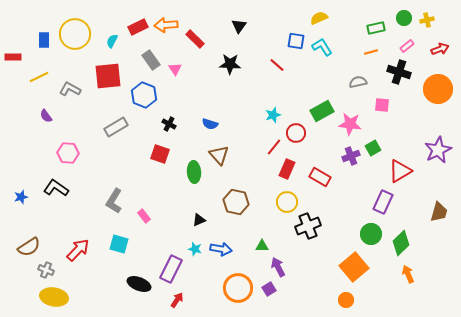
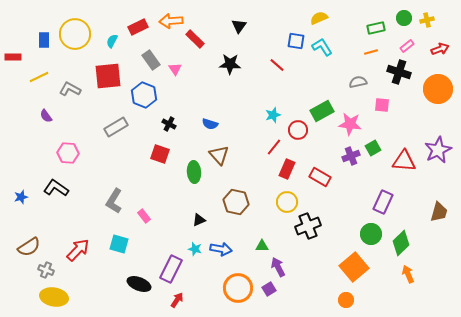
orange arrow at (166, 25): moved 5 px right, 4 px up
red circle at (296, 133): moved 2 px right, 3 px up
red triangle at (400, 171): moved 4 px right, 10 px up; rotated 35 degrees clockwise
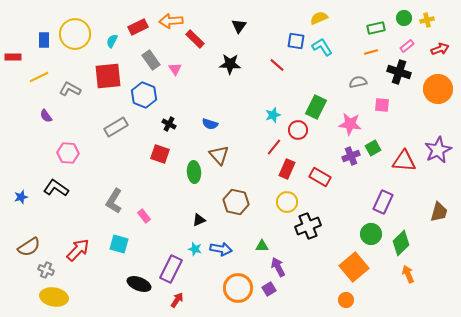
green rectangle at (322, 111): moved 6 px left, 4 px up; rotated 35 degrees counterclockwise
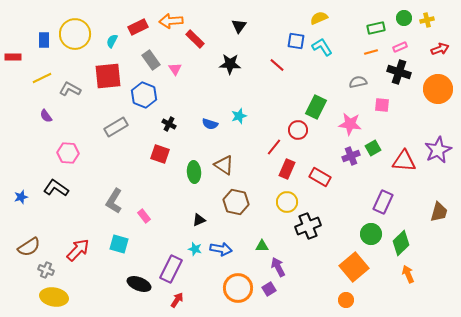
pink rectangle at (407, 46): moved 7 px left, 1 px down; rotated 16 degrees clockwise
yellow line at (39, 77): moved 3 px right, 1 px down
cyan star at (273, 115): moved 34 px left, 1 px down
brown triangle at (219, 155): moved 5 px right, 10 px down; rotated 15 degrees counterclockwise
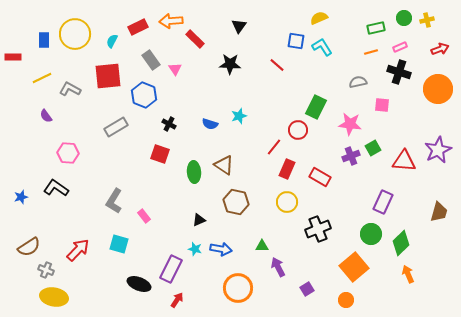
black cross at (308, 226): moved 10 px right, 3 px down
purple square at (269, 289): moved 38 px right
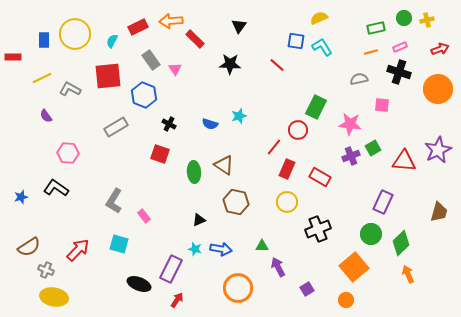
gray semicircle at (358, 82): moved 1 px right, 3 px up
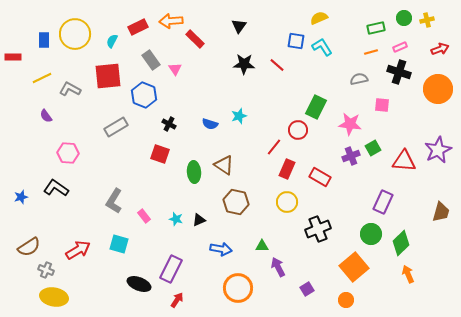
black star at (230, 64): moved 14 px right
brown trapezoid at (439, 212): moved 2 px right
cyan star at (195, 249): moved 19 px left, 30 px up
red arrow at (78, 250): rotated 15 degrees clockwise
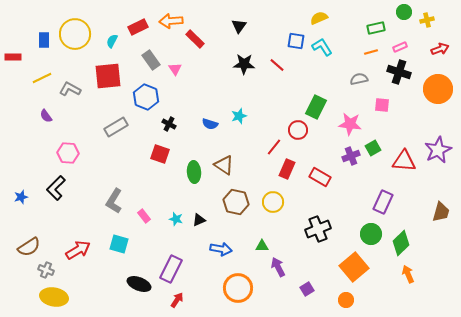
green circle at (404, 18): moved 6 px up
blue hexagon at (144, 95): moved 2 px right, 2 px down
black L-shape at (56, 188): rotated 80 degrees counterclockwise
yellow circle at (287, 202): moved 14 px left
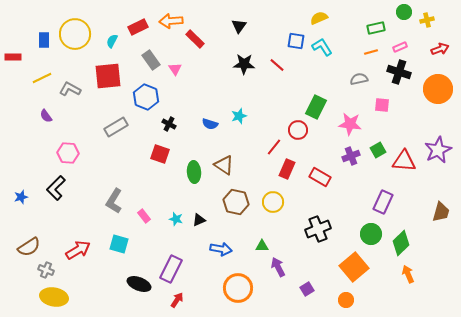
green square at (373, 148): moved 5 px right, 2 px down
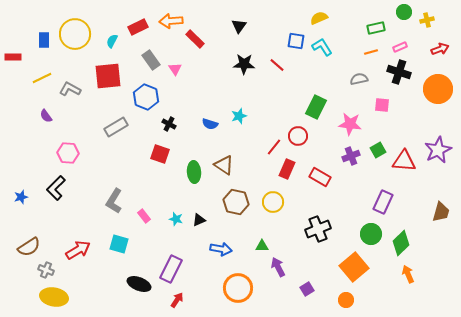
red circle at (298, 130): moved 6 px down
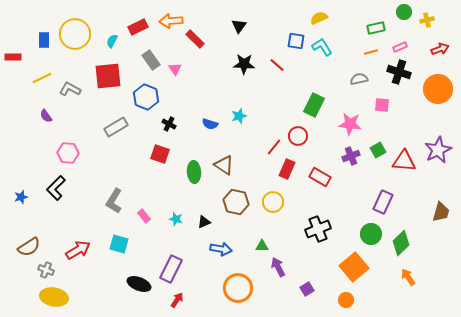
green rectangle at (316, 107): moved 2 px left, 2 px up
black triangle at (199, 220): moved 5 px right, 2 px down
orange arrow at (408, 274): moved 3 px down; rotated 12 degrees counterclockwise
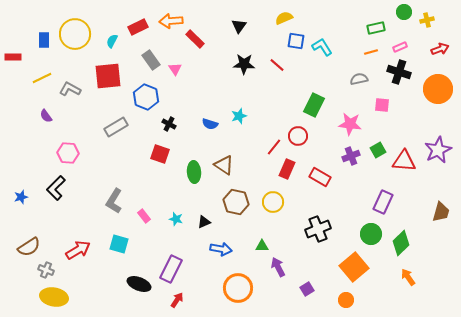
yellow semicircle at (319, 18): moved 35 px left
